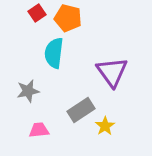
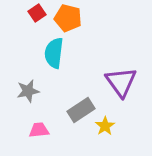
purple triangle: moved 9 px right, 10 px down
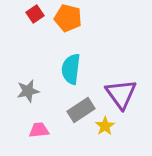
red square: moved 2 px left, 1 px down
cyan semicircle: moved 17 px right, 16 px down
purple triangle: moved 12 px down
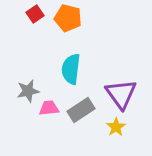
yellow star: moved 11 px right, 1 px down
pink trapezoid: moved 10 px right, 22 px up
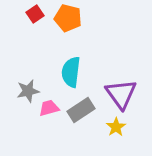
cyan semicircle: moved 3 px down
pink trapezoid: rotated 10 degrees counterclockwise
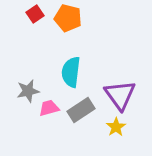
purple triangle: moved 1 px left, 1 px down
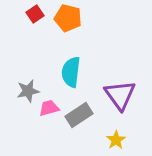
gray rectangle: moved 2 px left, 5 px down
yellow star: moved 13 px down
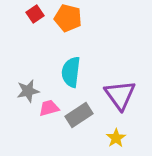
yellow star: moved 2 px up
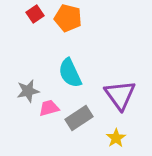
cyan semicircle: moved 1 px left, 1 px down; rotated 32 degrees counterclockwise
gray rectangle: moved 3 px down
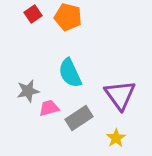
red square: moved 2 px left
orange pentagon: moved 1 px up
